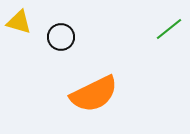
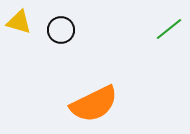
black circle: moved 7 px up
orange semicircle: moved 10 px down
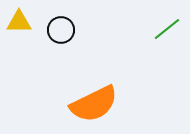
yellow triangle: rotated 16 degrees counterclockwise
green line: moved 2 px left
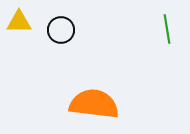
green line: rotated 60 degrees counterclockwise
orange semicircle: rotated 147 degrees counterclockwise
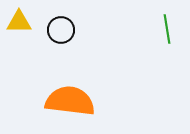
orange semicircle: moved 24 px left, 3 px up
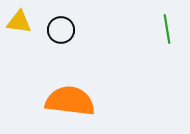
yellow triangle: rotated 8 degrees clockwise
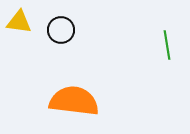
green line: moved 16 px down
orange semicircle: moved 4 px right
